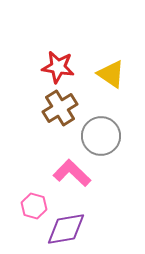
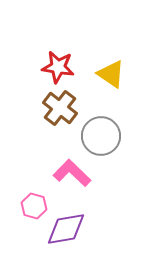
brown cross: rotated 20 degrees counterclockwise
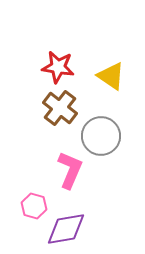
yellow triangle: moved 2 px down
pink L-shape: moved 2 px left, 3 px up; rotated 69 degrees clockwise
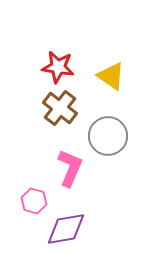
gray circle: moved 7 px right
pink L-shape: moved 2 px up
pink hexagon: moved 5 px up
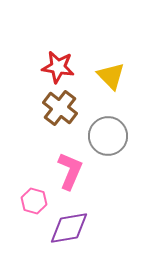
yellow triangle: rotated 12 degrees clockwise
pink L-shape: moved 3 px down
purple diamond: moved 3 px right, 1 px up
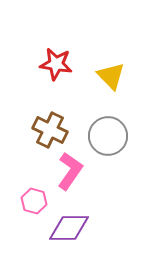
red star: moved 2 px left, 3 px up
brown cross: moved 10 px left, 22 px down; rotated 12 degrees counterclockwise
pink L-shape: rotated 12 degrees clockwise
purple diamond: rotated 9 degrees clockwise
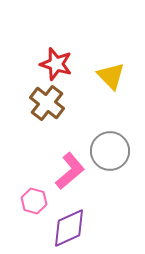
red star: rotated 8 degrees clockwise
brown cross: moved 3 px left, 27 px up; rotated 12 degrees clockwise
gray circle: moved 2 px right, 15 px down
pink L-shape: rotated 15 degrees clockwise
purple diamond: rotated 24 degrees counterclockwise
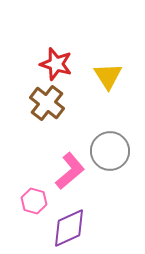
yellow triangle: moved 3 px left; rotated 12 degrees clockwise
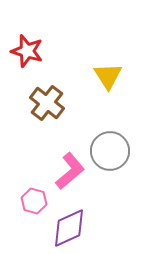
red star: moved 29 px left, 13 px up
